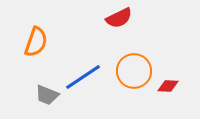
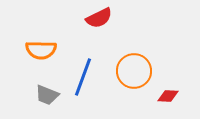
red semicircle: moved 20 px left
orange semicircle: moved 5 px right, 8 px down; rotated 72 degrees clockwise
blue line: rotated 36 degrees counterclockwise
red diamond: moved 10 px down
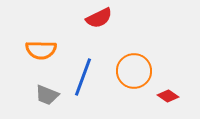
red diamond: rotated 30 degrees clockwise
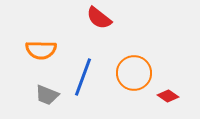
red semicircle: rotated 64 degrees clockwise
orange circle: moved 2 px down
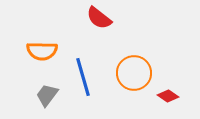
orange semicircle: moved 1 px right, 1 px down
blue line: rotated 36 degrees counterclockwise
gray trapezoid: rotated 105 degrees clockwise
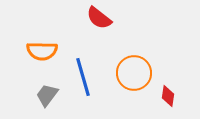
red diamond: rotated 65 degrees clockwise
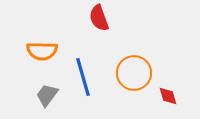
red semicircle: rotated 32 degrees clockwise
red diamond: rotated 25 degrees counterclockwise
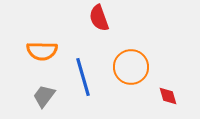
orange circle: moved 3 px left, 6 px up
gray trapezoid: moved 3 px left, 1 px down
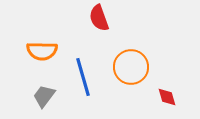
red diamond: moved 1 px left, 1 px down
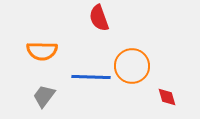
orange circle: moved 1 px right, 1 px up
blue line: moved 8 px right; rotated 72 degrees counterclockwise
